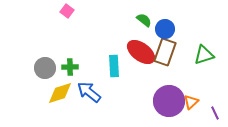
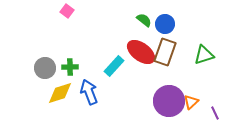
blue circle: moved 5 px up
cyan rectangle: rotated 45 degrees clockwise
blue arrow: rotated 30 degrees clockwise
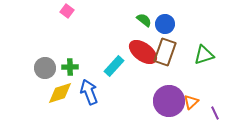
red ellipse: moved 2 px right
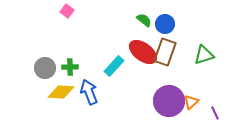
yellow diamond: moved 1 px right, 1 px up; rotated 20 degrees clockwise
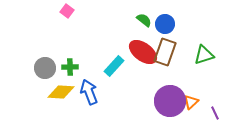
purple circle: moved 1 px right
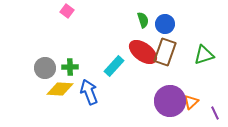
green semicircle: moved 1 px left; rotated 35 degrees clockwise
yellow diamond: moved 1 px left, 3 px up
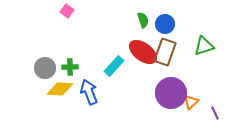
green triangle: moved 9 px up
purple circle: moved 1 px right, 8 px up
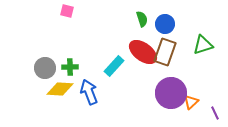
pink square: rotated 24 degrees counterclockwise
green semicircle: moved 1 px left, 1 px up
green triangle: moved 1 px left, 1 px up
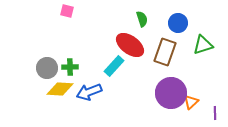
blue circle: moved 13 px right, 1 px up
red ellipse: moved 13 px left, 7 px up
gray circle: moved 2 px right
blue arrow: rotated 90 degrees counterclockwise
purple line: rotated 24 degrees clockwise
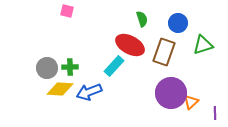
red ellipse: rotated 8 degrees counterclockwise
brown rectangle: moved 1 px left
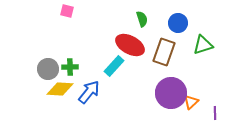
gray circle: moved 1 px right, 1 px down
blue arrow: rotated 150 degrees clockwise
